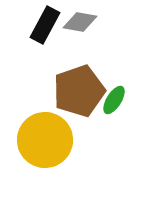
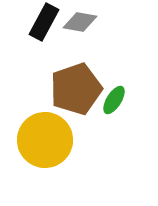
black rectangle: moved 1 px left, 3 px up
brown pentagon: moved 3 px left, 2 px up
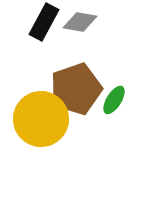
yellow circle: moved 4 px left, 21 px up
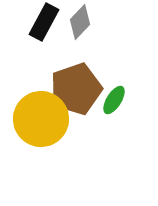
gray diamond: rotated 56 degrees counterclockwise
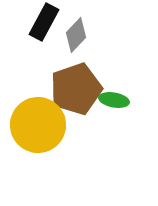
gray diamond: moved 4 px left, 13 px down
green ellipse: rotated 68 degrees clockwise
yellow circle: moved 3 px left, 6 px down
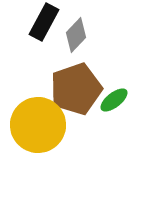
green ellipse: rotated 48 degrees counterclockwise
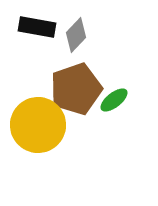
black rectangle: moved 7 px left, 5 px down; rotated 72 degrees clockwise
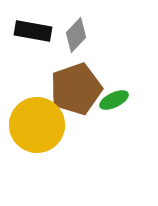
black rectangle: moved 4 px left, 4 px down
green ellipse: rotated 12 degrees clockwise
yellow circle: moved 1 px left
